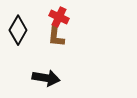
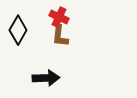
brown L-shape: moved 4 px right
black arrow: rotated 12 degrees counterclockwise
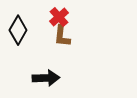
red cross: rotated 24 degrees clockwise
brown L-shape: moved 2 px right
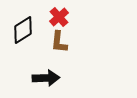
black diamond: moved 5 px right; rotated 28 degrees clockwise
brown L-shape: moved 3 px left, 6 px down
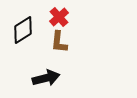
black arrow: rotated 12 degrees counterclockwise
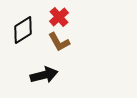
brown L-shape: rotated 35 degrees counterclockwise
black arrow: moved 2 px left, 3 px up
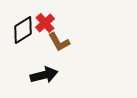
red cross: moved 14 px left, 6 px down
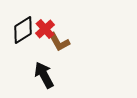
red cross: moved 6 px down
black arrow: rotated 104 degrees counterclockwise
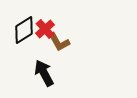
black diamond: moved 1 px right
black arrow: moved 2 px up
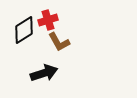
red cross: moved 3 px right, 9 px up; rotated 24 degrees clockwise
black arrow: rotated 100 degrees clockwise
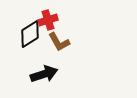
black diamond: moved 6 px right, 4 px down
black arrow: moved 1 px down
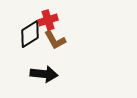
brown L-shape: moved 4 px left, 2 px up
black arrow: rotated 24 degrees clockwise
